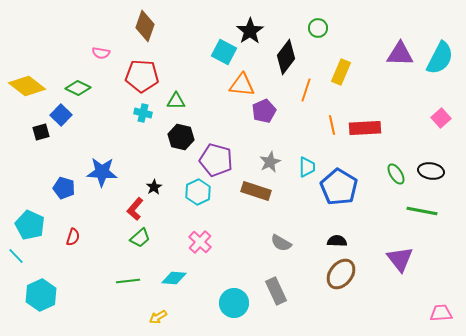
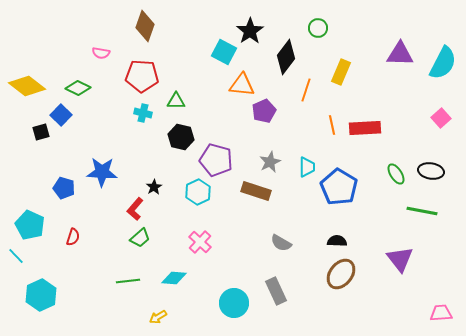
cyan semicircle at (440, 58): moved 3 px right, 5 px down
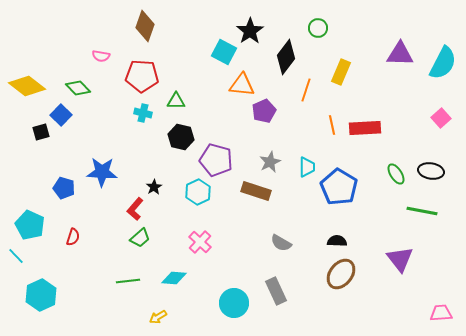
pink semicircle at (101, 53): moved 3 px down
green diamond at (78, 88): rotated 20 degrees clockwise
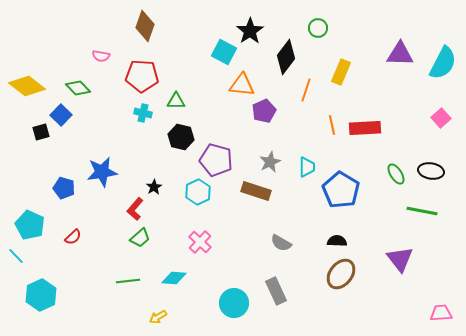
blue star at (102, 172): rotated 12 degrees counterclockwise
blue pentagon at (339, 187): moved 2 px right, 3 px down
red semicircle at (73, 237): rotated 30 degrees clockwise
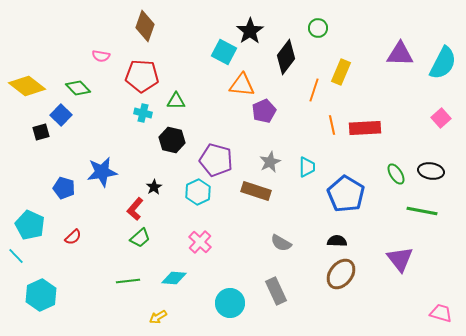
orange line at (306, 90): moved 8 px right
black hexagon at (181, 137): moved 9 px left, 3 px down
blue pentagon at (341, 190): moved 5 px right, 4 px down
cyan circle at (234, 303): moved 4 px left
pink trapezoid at (441, 313): rotated 20 degrees clockwise
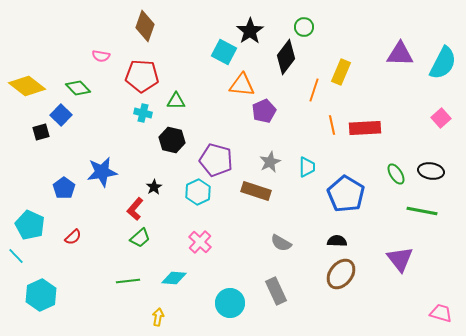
green circle at (318, 28): moved 14 px left, 1 px up
blue pentagon at (64, 188): rotated 20 degrees clockwise
yellow arrow at (158, 317): rotated 132 degrees clockwise
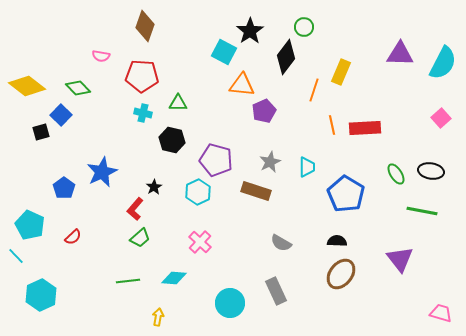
green triangle at (176, 101): moved 2 px right, 2 px down
blue star at (102, 172): rotated 16 degrees counterclockwise
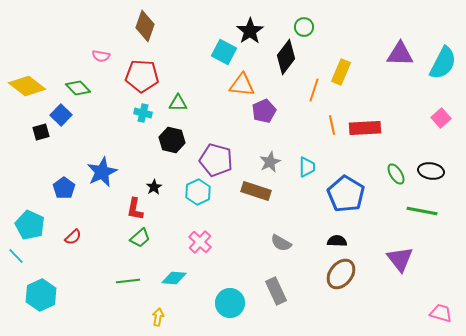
red L-shape at (135, 209): rotated 30 degrees counterclockwise
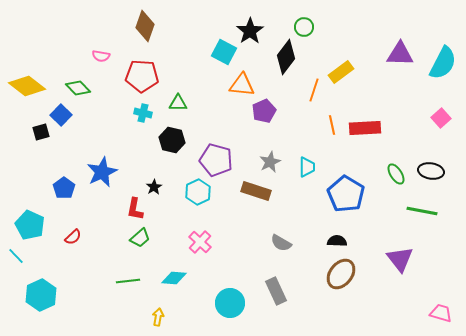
yellow rectangle at (341, 72): rotated 30 degrees clockwise
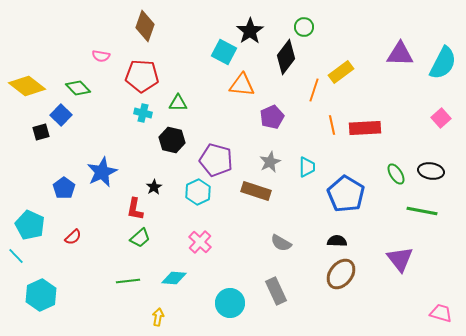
purple pentagon at (264, 111): moved 8 px right, 6 px down
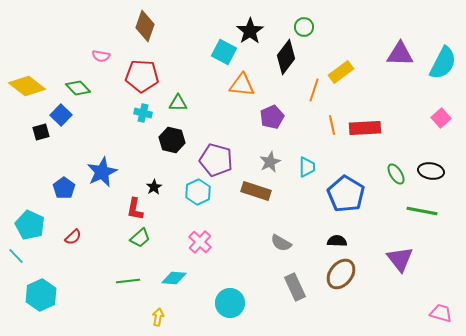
gray rectangle at (276, 291): moved 19 px right, 4 px up
